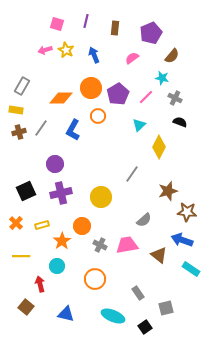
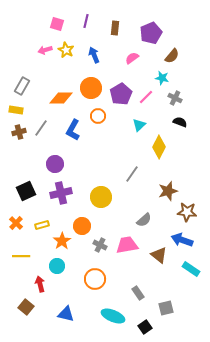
purple pentagon at (118, 94): moved 3 px right
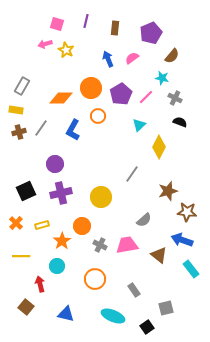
pink arrow at (45, 50): moved 6 px up
blue arrow at (94, 55): moved 14 px right, 4 px down
cyan rectangle at (191, 269): rotated 18 degrees clockwise
gray rectangle at (138, 293): moved 4 px left, 3 px up
black square at (145, 327): moved 2 px right
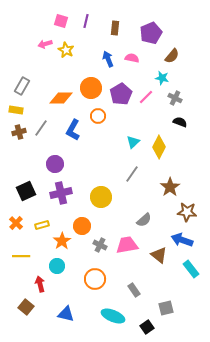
pink square at (57, 24): moved 4 px right, 3 px up
pink semicircle at (132, 58): rotated 48 degrees clockwise
cyan triangle at (139, 125): moved 6 px left, 17 px down
brown star at (168, 191): moved 2 px right, 4 px up; rotated 18 degrees counterclockwise
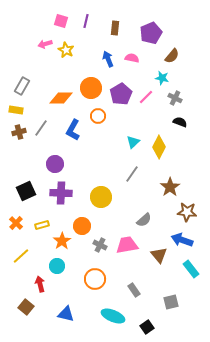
purple cross at (61, 193): rotated 15 degrees clockwise
brown triangle at (159, 255): rotated 12 degrees clockwise
yellow line at (21, 256): rotated 42 degrees counterclockwise
gray square at (166, 308): moved 5 px right, 6 px up
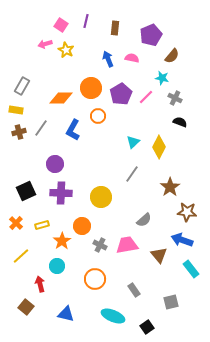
pink square at (61, 21): moved 4 px down; rotated 16 degrees clockwise
purple pentagon at (151, 33): moved 2 px down
